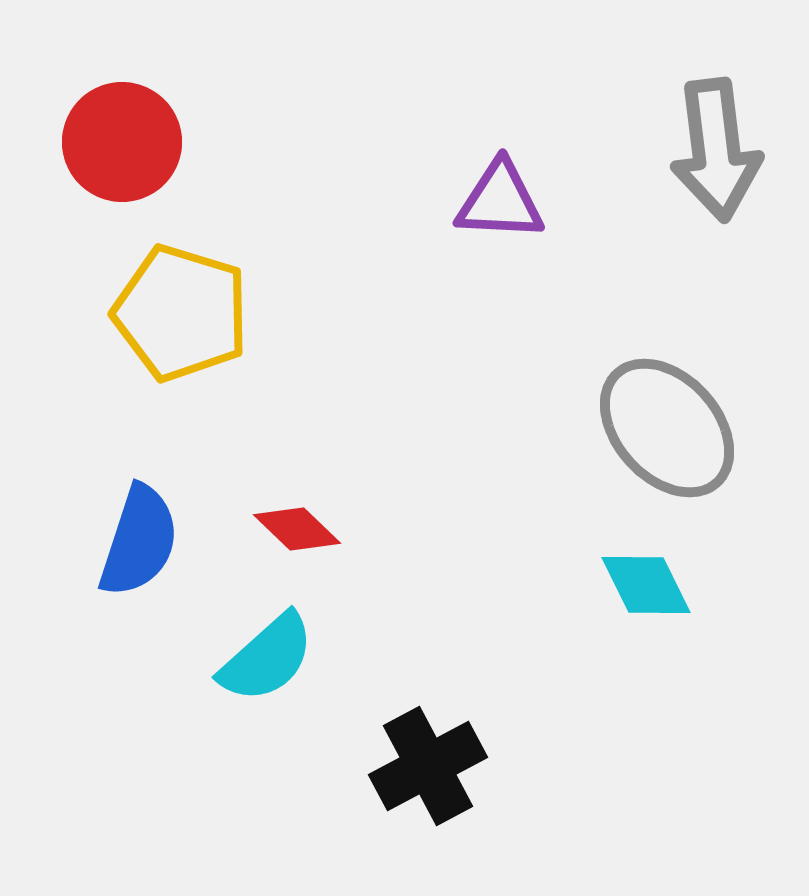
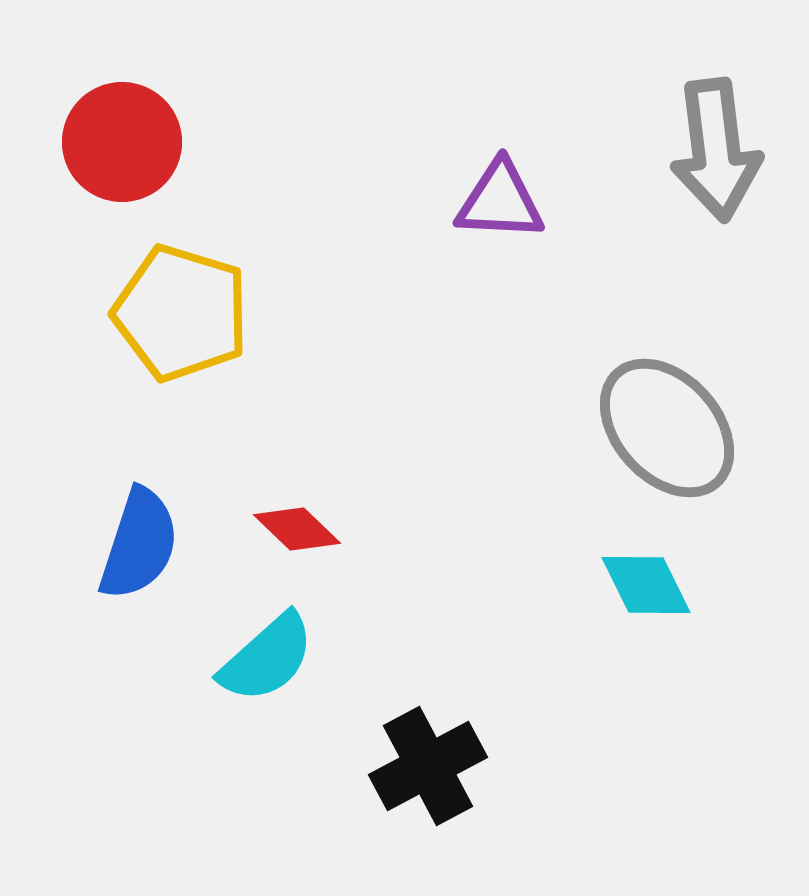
blue semicircle: moved 3 px down
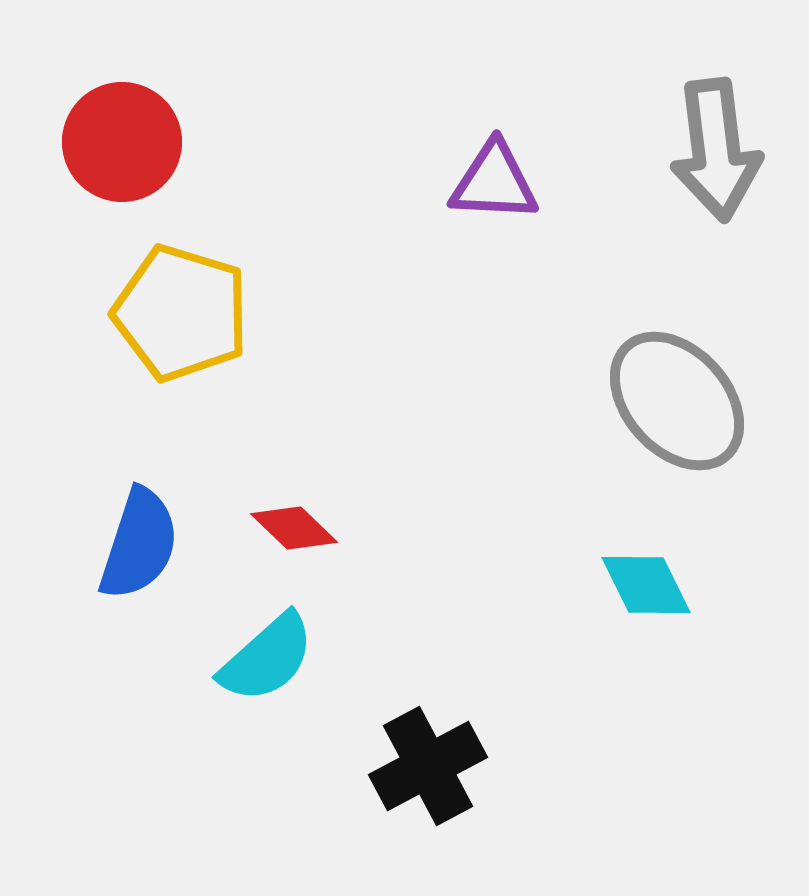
purple triangle: moved 6 px left, 19 px up
gray ellipse: moved 10 px right, 27 px up
red diamond: moved 3 px left, 1 px up
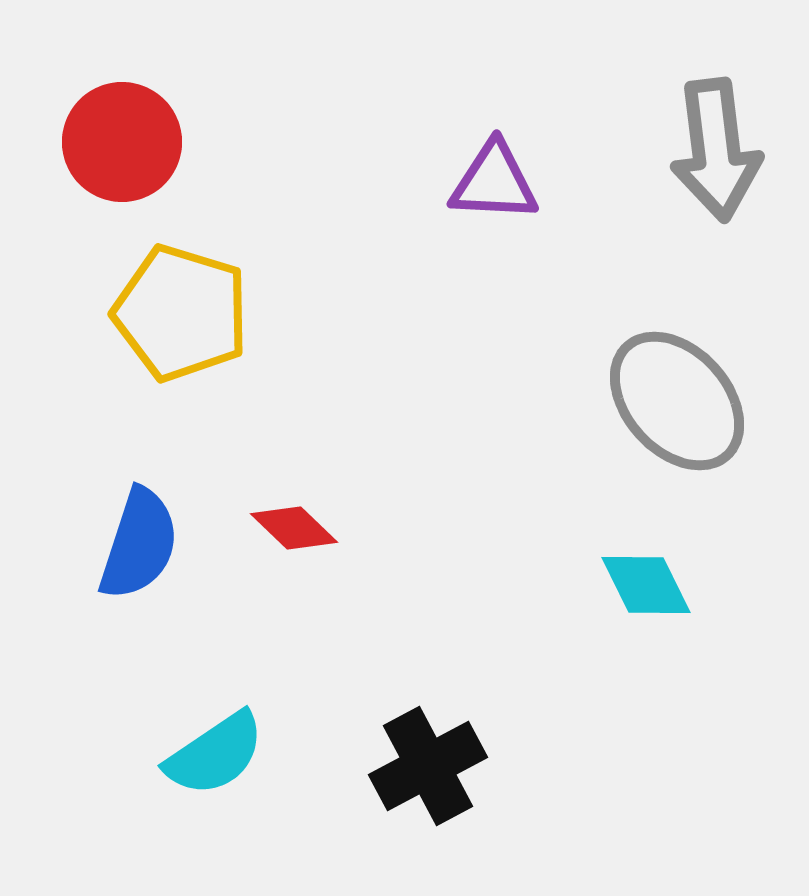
cyan semicircle: moved 52 px left, 96 px down; rotated 8 degrees clockwise
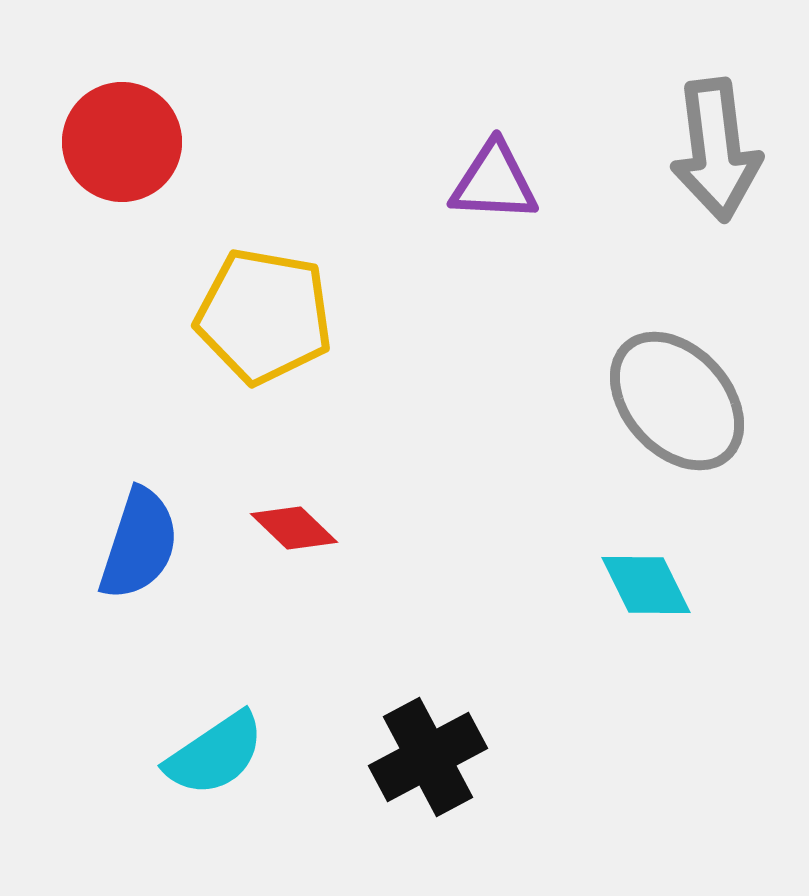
yellow pentagon: moved 83 px right, 3 px down; rotated 7 degrees counterclockwise
black cross: moved 9 px up
